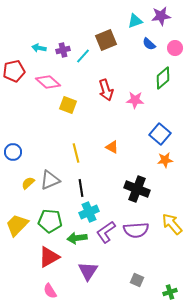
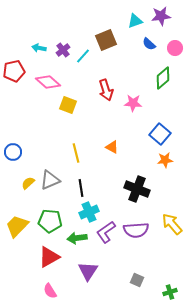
purple cross: rotated 24 degrees counterclockwise
pink star: moved 2 px left, 3 px down
yellow trapezoid: moved 1 px down
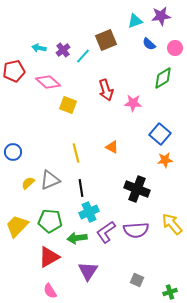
green diamond: rotated 10 degrees clockwise
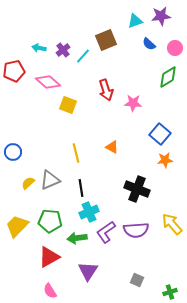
green diamond: moved 5 px right, 1 px up
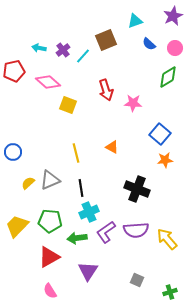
purple star: moved 12 px right; rotated 18 degrees counterclockwise
yellow arrow: moved 5 px left, 15 px down
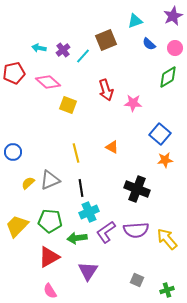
red pentagon: moved 2 px down
green cross: moved 3 px left, 2 px up
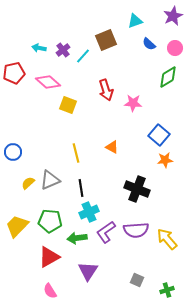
blue square: moved 1 px left, 1 px down
